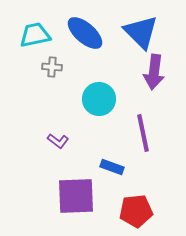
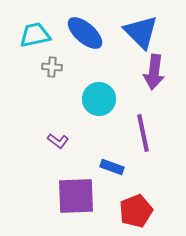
red pentagon: rotated 16 degrees counterclockwise
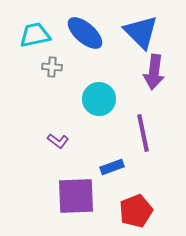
blue rectangle: rotated 40 degrees counterclockwise
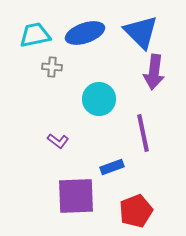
blue ellipse: rotated 60 degrees counterclockwise
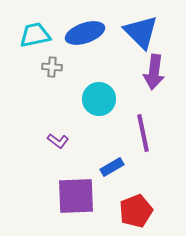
blue rectangle: rotated 10 degrees counterclockwise
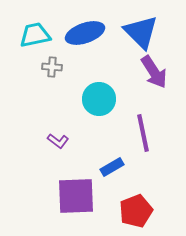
purple arrow: rotated 40 degrees counterclockwise
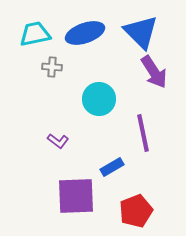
cyan trapezoid: moved 1 px up
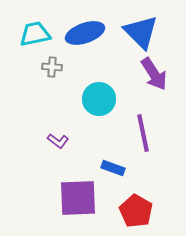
purple arrow: moved 2 px down
blue rectangle: moved 1 px right, 1 px down; rotated 50 degrees clockwise
purple square: moved 2 px right, 2 px down
red pentagon: rotated 20 degrees counterclockwise
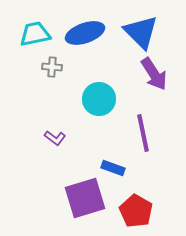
purple L-shape: moved 3 px left, 3 px up
purple square: moved 7 px right; rotated 15 degrees counterclockwise
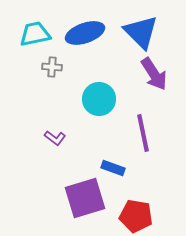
red pentagon: moved 5 px down; rotated 20 degrees counterclockwise
